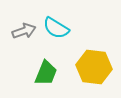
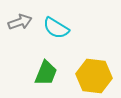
gray arrow: moved 4 px left, 9 px up
yellow hexagon: moved 9 px down
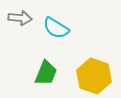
gray arrow: moved 4 px up; rotated 25 degrees clockwise
yellow hexagon: rotated 12 degrees clockwise
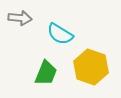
cyan semicircle: moved 4 px right, 6 px down
yellow hexagon: moved 3 px left, 9 px up
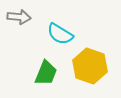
gray arrow: moved 1 px left, 1 px up
yellow hexagon: moved 1 px left, 1 px up
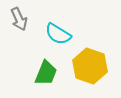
gray arrow: moved 2 px down; rotated 60 degrees clockwise
cyan semicircle: moved 2 px left
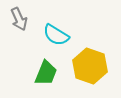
cyan semicircle: moved 2 px left, 1 px down
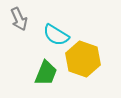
yellow hexagon: moved 7 px left, 7 px up
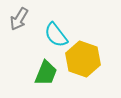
gray arrow: rotated 55 degrees clockwise
cyan semicircle: rotated 20 degrees clockwise
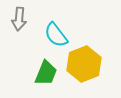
gray arrow: rotated 25 degrees counterclockwise
yellow hexagon: moved 1 px right, 5 px down; rotated 20 degrees clockwise
